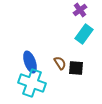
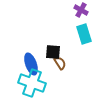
purple cross: moved 1 px right; rotated 24 degrees counterclockwise
cyan rectangle: rotated 54 degrees counterclockwise
blue ellipse: moved 1 px right, 2 px down
black square: moved 23 px left, 16 px up
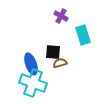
purple cross: moved 20 px left, 6 px down
cyan rectangle: moved 1 px left, 1 px down
brown semicircle: rotated 72 degrees counterclockwise
cyan cross: moved 1 px right
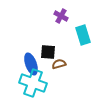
black square: moved 5 px left
brown semicircle: moved 1 px left, 1 px down
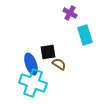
purple cross: moved 9 px right, 3 px up
cyan rectangle: moved 2 px right
black square: rotated 14 degrees counterclockwise
brown semicircle: rotated 48 degrees clockwise
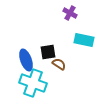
cyan rectangle: moved 1 px left, 5 px down; rotated 60 degrees counterclockwise
blue ellipse: moved 5 px left, 4 px up
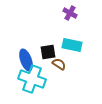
cyan rectangle: moved 12 px left, 5 px down
cyan cross: moved 1 px left, 4 px up
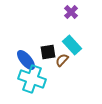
purple cross: moved 1 px right, 1 px up; rotated 16 degrees clockwise
cyan rectangle: rotated 36 degrees clockwise
blue ellipse: rotated 20 degrees counterclockwise
brown semicircle: moved 3 px right, 4 px up; rotated 80 degrees counterclockwise
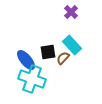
brown semicircle: moved 1 px right, 2 px up
